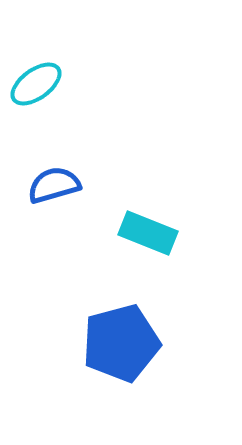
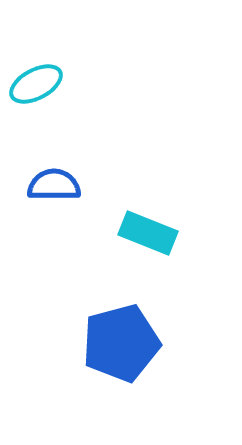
cyan ellipse: rotated 8 degrees clockwise
blue semicircle: rotated 16 degrees clockwise
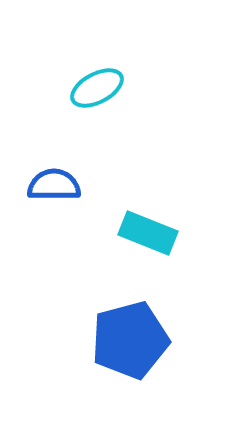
cyan ellipse: moved 61 px right, 4 px down
blue pentagon: moved 9 px right, 3 px up
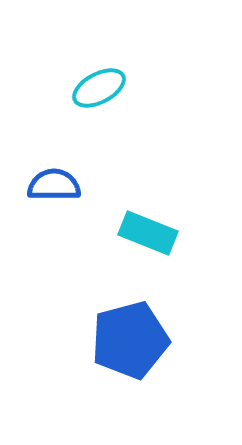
cyan ellipse: moved 2 px right
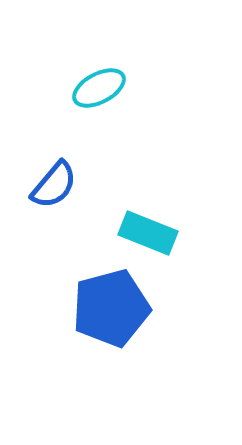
blue semicircle: rotated 130 degrees clockwise
blue pentagon: moved 19 px left, 32 px up
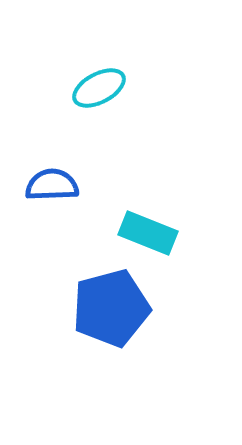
blue semicircle: moved 2 px left; rotated 132 degrees counterclockwise
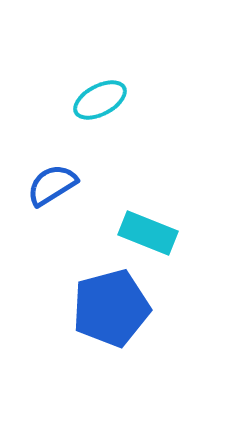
cyan ellipse: moved 1 px right, 12 px down
blue semicircle: rotated 30 degrees counterclockwise
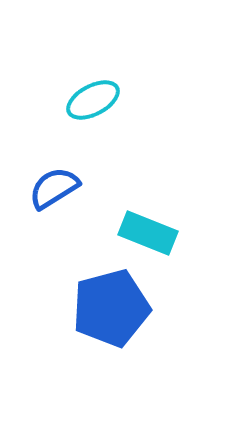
cyan ellipse: moved 7 px left
blue semicircle: moved 2 px right, 3 px down
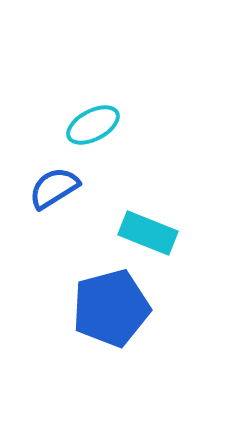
cyan ellipse: moved 25 px down
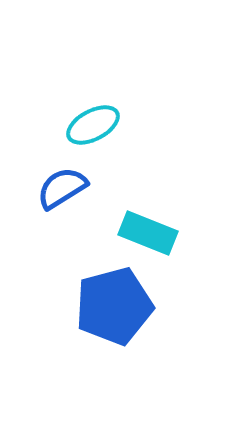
blue semicircle: moved 8 px right
blue pentagon: moved 3 px right, 2 px up
